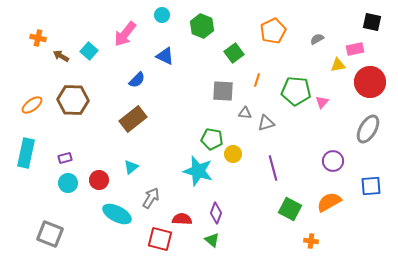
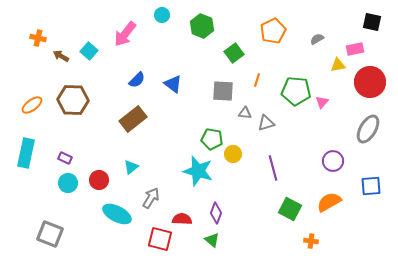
blue triangle at (165, 56): moved 8 px right, 28 px down; rotated 12 degrees clockwise
purple rectangle at (65, 158): rotated 40 degrees clockwise
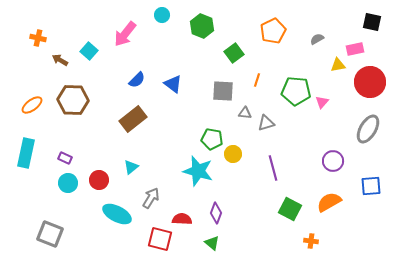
brown arrow at (61, 56): moved 1 px left, 4 px down
green triangle at (212, 240): moved 3 px down
